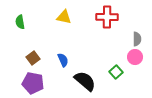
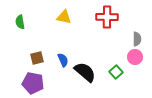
brown square: moved 4 px right; rotated 24 degrees clockwise
black semicircle: moved 9 px up
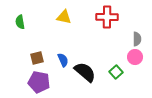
purple pentagon: moved 6 px right, 1 px up
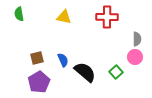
green semicircle: moved 1 px left, 8 px up
purple pentagon: rotated 30 degrees clockwise
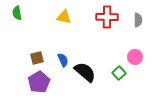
green semicircle: moved 2 px left, 1 px up
gray semicircle: moved 1 px right, 19 px up
green square: moved 3 px right, 1 px down
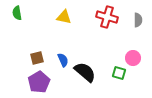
red cross: rotated 15 degrees clockwise
pink circle: moved 2 px left, 1 px down
green square: rotated 32 degrees counterclockwise
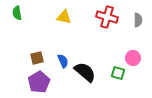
blue semicircle: moved 1 px down
green square: moved 1 px left
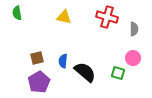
gray semicircle: moved 4 px left, 9 px down
blue semicircle: rotated 152 degrees counterclockwise
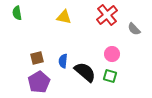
red cross: moved 2 px up; rotated 35 degrees clockwise
gray semicircle: rotated 136 degrees clockwise
pink circle: moved 21 px left, 4 px up
green square: moved 8 px left, 3 px down
